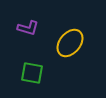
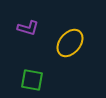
green square: moved 7 px down
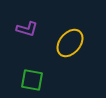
purple L-shape: moved 1 px left, 1 px down
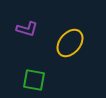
green square: moved 2 px right
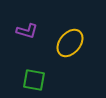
purple L-shape: moved 2 px down
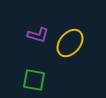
purple L-shape: moved 11 px right, 4 px down
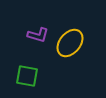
green square: moved 7 px left, 4 px up
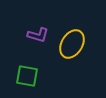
yellow ellipse: moved 2 px right, 1 px down; rotated 8 degrees counterclockwise
